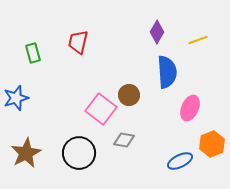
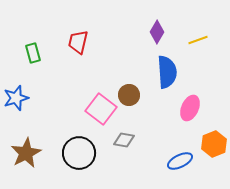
orange hexagon: moved 2 px right
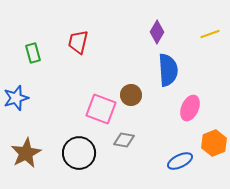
yellow line: moved 12 px right, 6 px up
blue semicircle: moved 1 px right, 2 px up
brown circle: moved 2 px right
pink square: rotated 16 degrees counterclockwise
orange hexagon: moved 1 px up
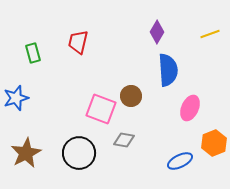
brown circle: moved 1 px down
